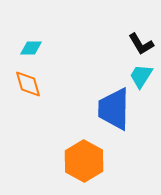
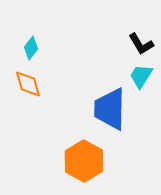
cyan diamond: rotated 50 degrees counterclockwise
blue trapezoid: moved 4 px left
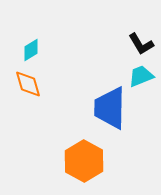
cyan diamond: moved 2 px down; rotated 20 degrees clockwise
cyan trapezoid: rotated 36 degrees clockwise
blue trapezoid: moved 1 px up
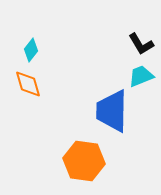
cyan diamond: rotated 20 degrees counterclockwise
blue trapezoid: moved 2 px right, 3 px down
orange hexagon: rotated 21 degrees counterclockwise
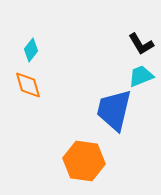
orange diamond: moved 1 px down
blue trapezoid: moved 2 px right, 1 px up; rotated 12 degrees clockwise
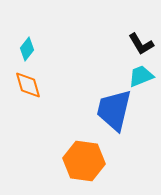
cyan diamond: moved 4 px left, 1 px up
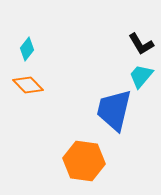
cyan trapezoid: rotated 28 degrees counterclockwise
orange diamond: rotated 28 degrees counterclockwise
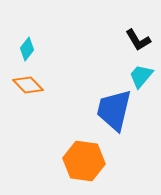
black L-shape: moved 3 px left, 4 px up
